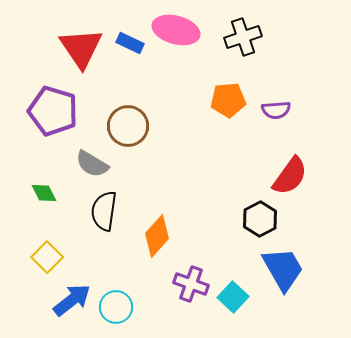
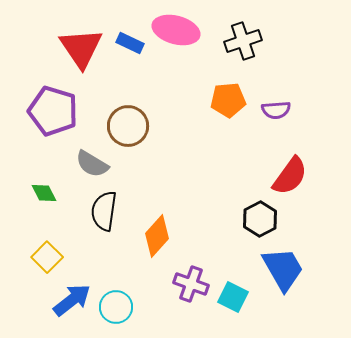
black cross: moved 4 px down
cyan square: rotated 16 degrees counterclockwise
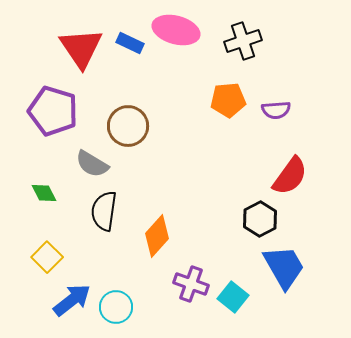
blue trapezoid: moved 1 px right, 2 px up
cyan square: rotated 12 degrees clockwise
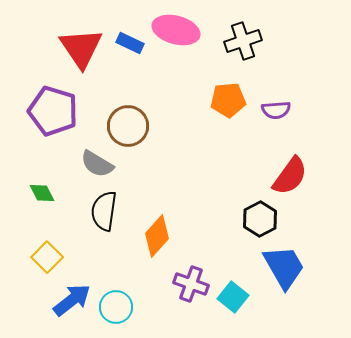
gray semicircle: moved 5 px right
green diamond: moved 2 px left
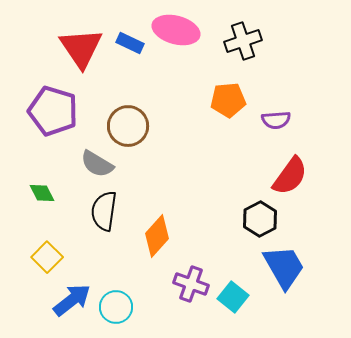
purple semicircle: moved 10 px down
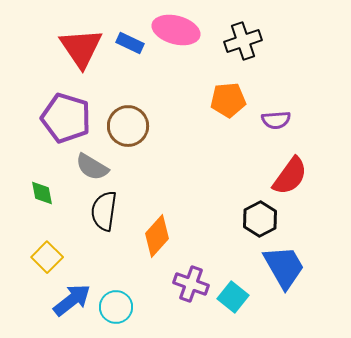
purple pentagon: moved 13 px right, 7 px down
gray semicircle: moved 5 px left, 3 px down
green diamond: rotated 16 degrees clockwise
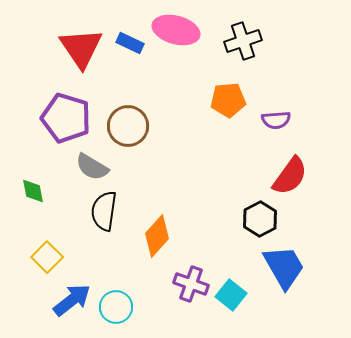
green diamond: moved 9 px left, 2 px up
cyan square: moved 2 px left, 2 px up
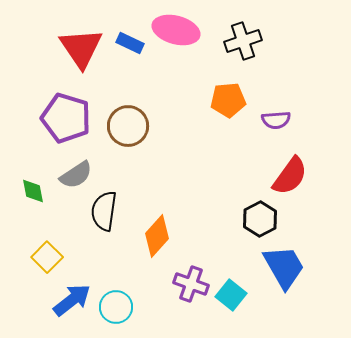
gray semicircle: moved 16 px left, 8 px down; rotated 64 degrees counterclockwise
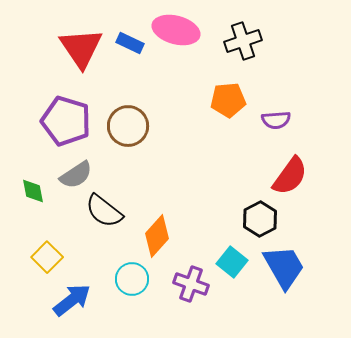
purple pentagon: moved 3 px down
black semicircle: rotated 60 degrees counterclockwise
cyan square: moved 1 px right, 33 px up
cyan circle: moved 16 px right, 28 px up
